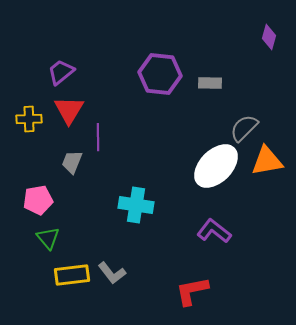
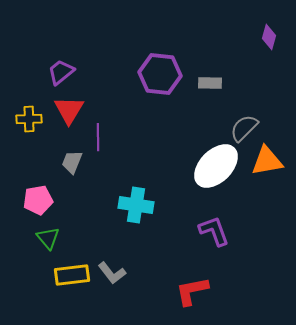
purple L-shape: rotated 32 degrees clockwise
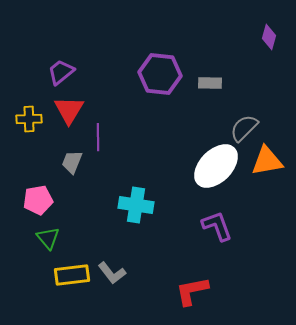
purple L-shape: moved 3 px right, 5 px up
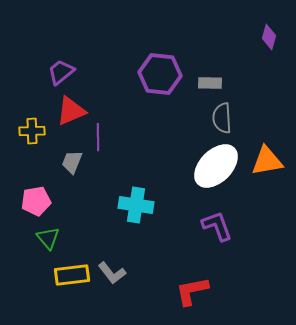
red triangle: moved 2 px right, 1 px down; rotated 36 degrees clockwise
yellow cross: moved 3 px right, 12 px down
gray semicircle: moved 22 px left, 10 px up; rotated 48 degrees counterclockwise
pink pentagon: moved 2 px left, 1 px down
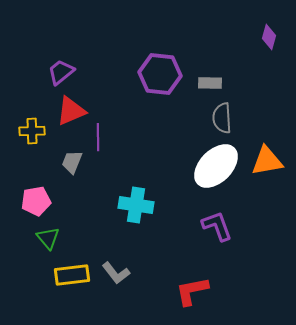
gray L-shape: moved 4 px right
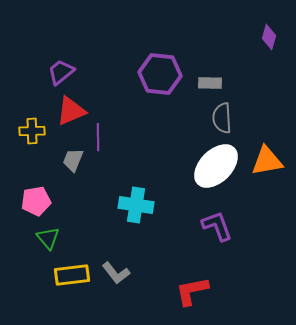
gray trapezoid: moved 1 px right, 2 px up
